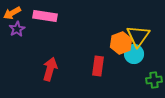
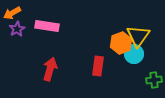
pink rectangle: moved 2 px right, 10 px down
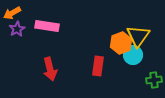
cyan circle: moved 1 px left, 1 px down
red arrow: rotated 150 degrees clockwise
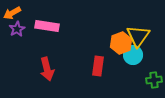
red arrow: moved 3 px left
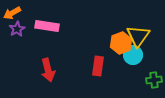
red arrow: moved 1 px right, 1 px down
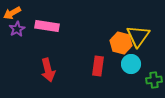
orange hexagon: rotated 25 degrees counterclockwise
cyan circle: moved 2 px left, 9 px down
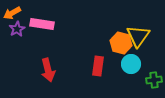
pink rectangle: moved 5 px left, 2 px up
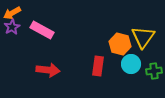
pink rectangle: moved 6 px down; rotated 20 degrees clockwise
purple star: moved 5 px left, 2 px up
yellow triangle: moved 5 px right, 1 px down
orange hexagon: moved 1 px left, 1 px down
red arrow: rotated 70 degrees counterclockwise
green cross: moved 9 px up
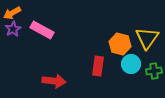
purple star: moved 1 px right, 2 px down
yellow triangle: moved 4 px right, 1 px down
red arrow: moved 6 px right, 11 px down
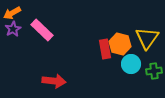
pink rectangle: rotated 15 degrees clockwise
red rectangle: moved 7 px right, 17 px up; rotated 18 degrees counterclockwise
